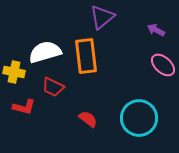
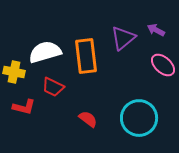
purple triangle: moved 21 px right, 21 px down
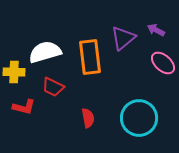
orange rectangle: moved 4 px right, 1 px down
pink ellipse: moved 2 px up
yellow cross: rotated 10 degrees counterclockwise
red semicircle: moved 1 px up; rotated 42 degrees clockwise
